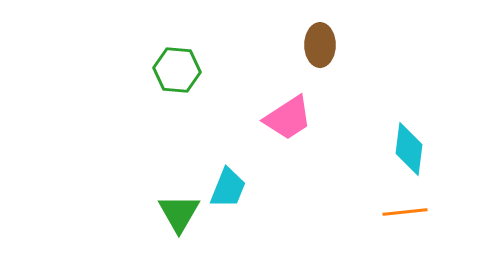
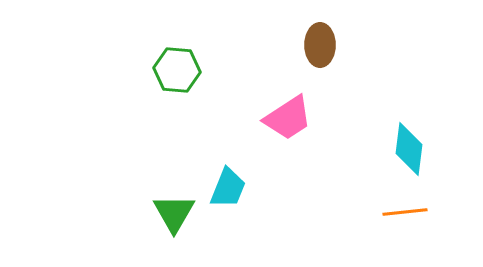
green triangle: moved 5 px left
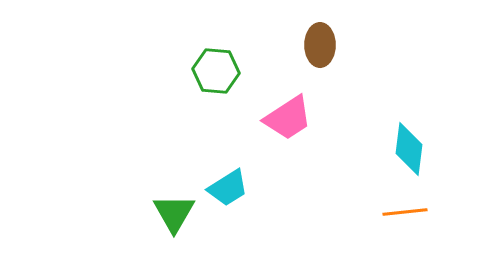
green hexagon: moved 39 px right, 1 px down
cyan trapezoid: rotated 36 degrees clockwise
